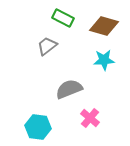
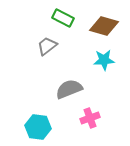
pink cross: rotated 30 degrees clockwise
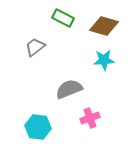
gray trapezoid: moved 12 px left, 1 px down
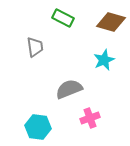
brown diamond: moved 7 px right, 4 px up
gray trapezoid: rotated 120 degrees clockwise
cyan star: rotated 20 degrees counterclockwise
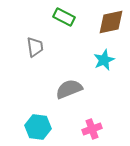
green rectangle: moved 1 px right, 1 px up
brown diamond: rotated 28 degrees counterclockwise
pink cross: moved 2 px right, 11 px down
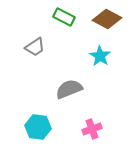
brown diamond: moved 4 px left, 3 px up; rotated 40 degrees clockwise
gray trapezoid: rotated 65 degrees clockwise
cyan star: moved 4 px left, 4 px up; rotated 15 degrees counterclockwise
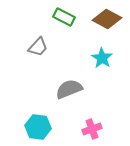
gray trapezoid: moved 3 px right; rotated 15 degrees counterclockwise
cyan star: moved 2 px right, 2 px down
